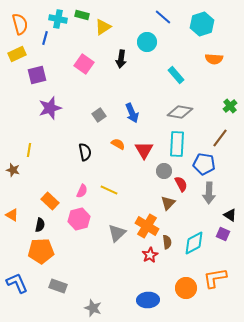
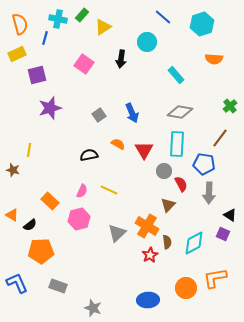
green rectangle at (82, 15): rotated 64 degrees counterclockwise
black semicircle at (85, 152): moved 4 px right, 3 px down; rotated 90 degrees counterclockwise
brown triangle at (168, 203): moved 2 px down
black semicircle at (40, 225): moved 10 px left; rotated 40 degrees clockwise
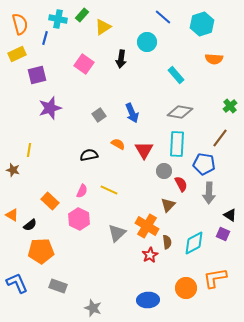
pink hexagon at (79, 219): rotated 20 degrees counterclockwise
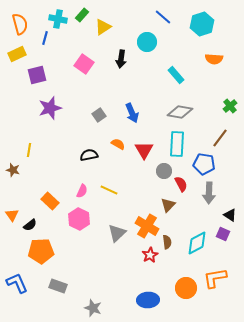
orange triangle at (12, 215): rotated 24 degrees clockwise
cyan diamond at (194, 243): moved 3 px right
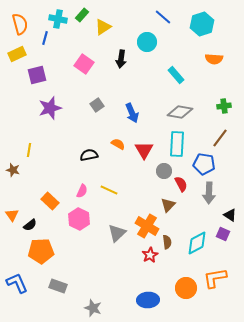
green cross at (230, 106): moved 6 px left; rotated 32 degrees clockwise
gray square at (99, 115): moved 2 px left, 10 px up
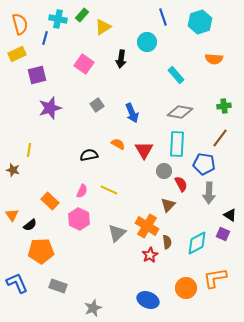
blue line at (163, 17): rotated 30 degrees clockwise
cyan hexagon at (202, 24): moved 2 px left, 2 px up
blue ellipse at (148, 300): rotated 25 degrees clockwise
gray star at (93, 308): rotated 30 degrees clockwise
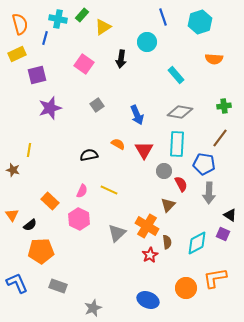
blue arrow at (132, 113): moved 5 px right, 2 px down
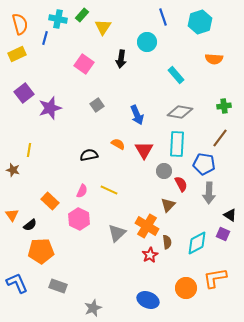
yellow triangle at (103, 27): rotated 24 degrees counterclockwise
purple square at (37, 75): moved 13 px left, 18 px down; rotated 24 degrees counterclockwise
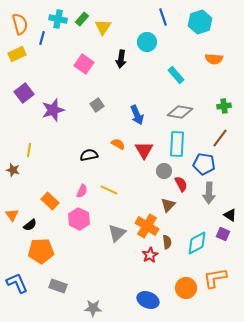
green rectangle at (82, 15): moved 4 px down
blue line at (45, 38): moved 3 px left
purple star at (50, 108): moved 3 px right, 2 px down
gray star at (93, 308): rotated 24 degrees clockwise
